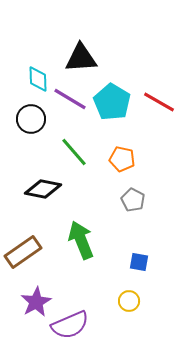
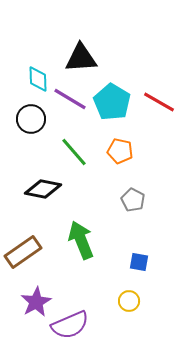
orange pentagon: moved 2 px left, 8 px up
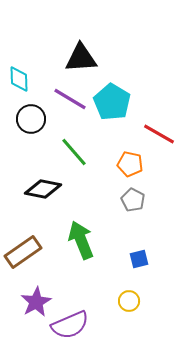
cyan diamond: moved 19 px left
red line: moved 32 px down
orange pentagon: moved 10 px right, 13 px down
blue square: moved 3 px up; rotated 24 degrees counterclockwise
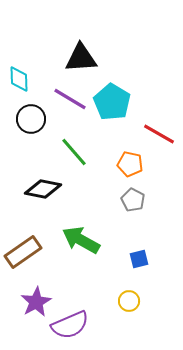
green arrow: rotated 39 degrees counterclockwise
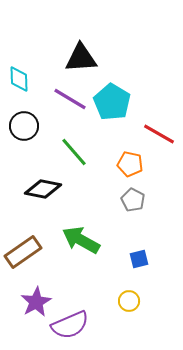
black circle: moved 7 px left, 7 px down
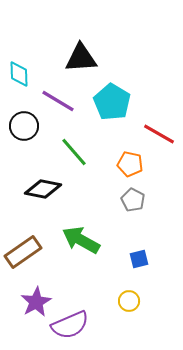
cyan diamond: moved 5 px up
purple line: moved 12 px left, 2 px down
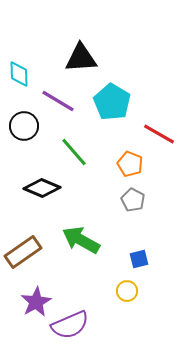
orange pentagon: rotated 10 degrees clockwise
black diamond: moved 1 px left, 1 px up; rotated 12 degrees clockwise
yellow circle: moved 2 px left, 10 px up
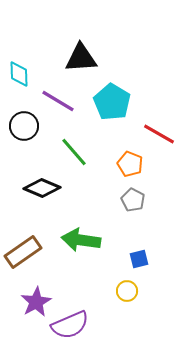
green arrow: rotated 21 degrees counterclockwise
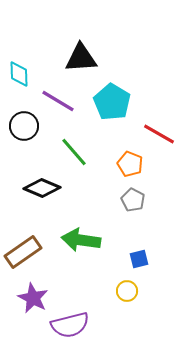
purple star: moved 3 px left, 4 px up; rotated 16 degrees counterclockwise
purple semicircle: rotated 9 degrees clockwise
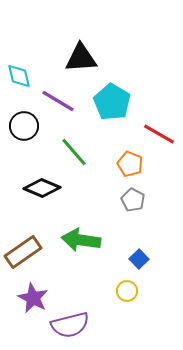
cyan diamond: moved 2 px down; rotated 12 degrees counterclockwise
blue square: rotated 30 degrees counterclockwise
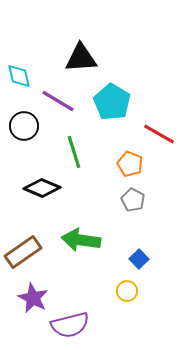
green line: rotated 24 degrees clockwise
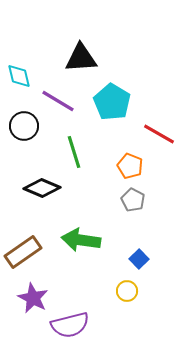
orange pentagon: moved 2 px down
